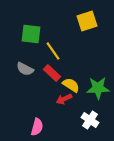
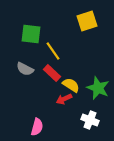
green star: rotated 25 degrees clockwise
white cross: rotated 12 degrees counterclockwise
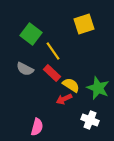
yellow square: moved 3 px left, 3 px down
green square: rotated 30 degrees clockwise
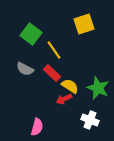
yellow line: moved 1 px right, 1 px up
yellow semicircle: moved 1 px left, 1 px down
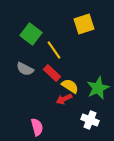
green star: rotated 25 degrees clockwise
pink semicircle: rotated 30 degrees counterclockwise
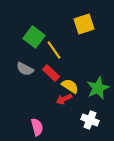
green square: moved 3 px right, 3 px down
red rectangle: moved 1 px left
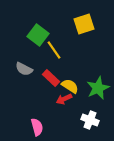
green square: moved 4 px right, 2 px up
gray semicircle: moved 1 px left
red rectangle: moved 5 px down
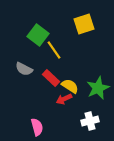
white cross: moved 1 px down; rotated 36 degrees counterclockwise
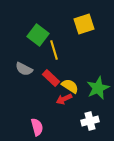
yellow line: rotated 18 degrees clockwise
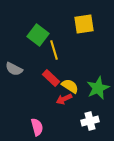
yellow square: rotated 10 degrees clockwise
gray semicircle: moved 10 px left
